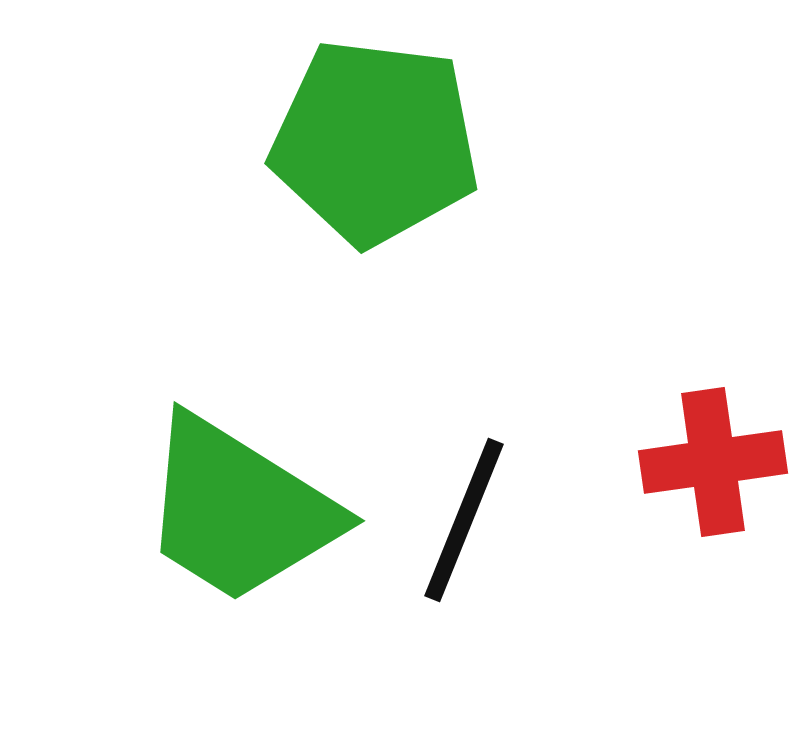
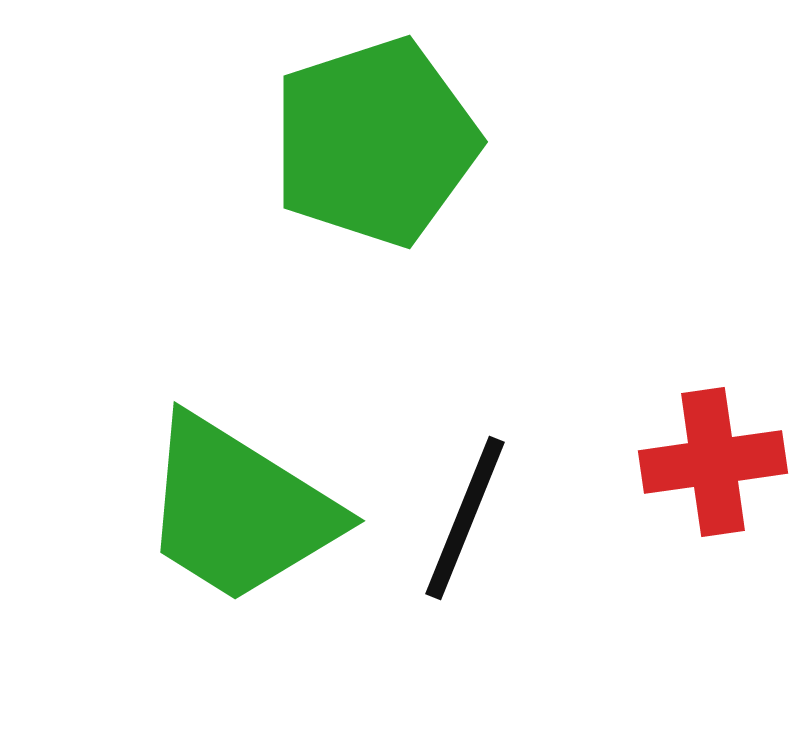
green pentagon: rotated 25 degrees counterclockwise
black line: moved 1 px right, 2 px up
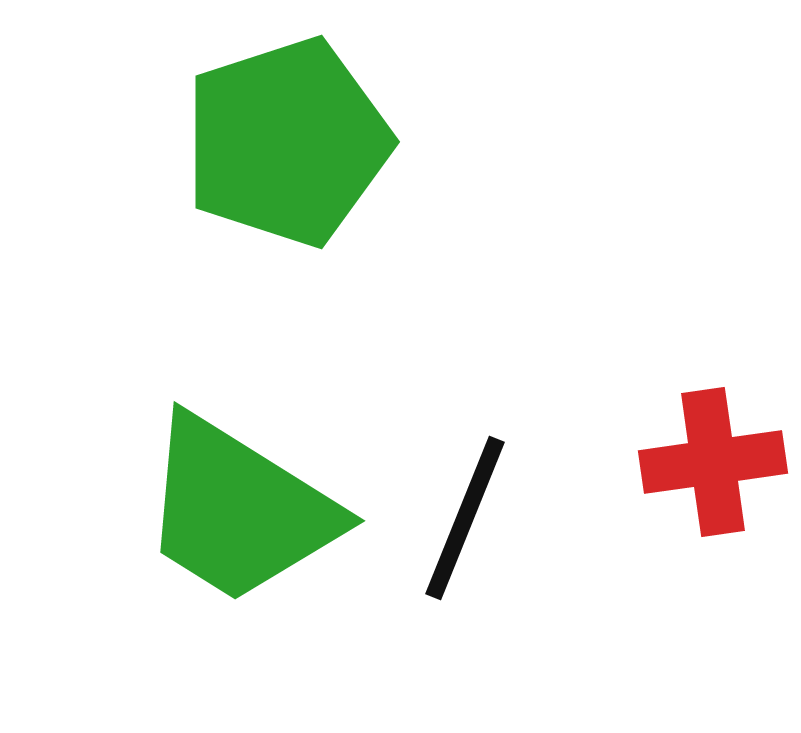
green pentagon: moved 88 px left
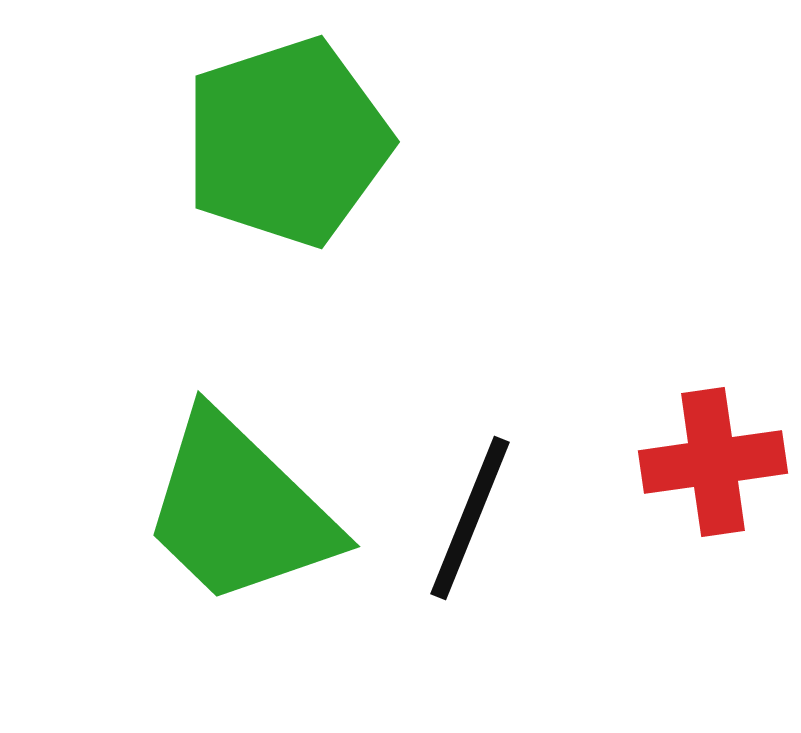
green trapezoid: rotated 12 degrees clockwise
black line: moved 5 px right
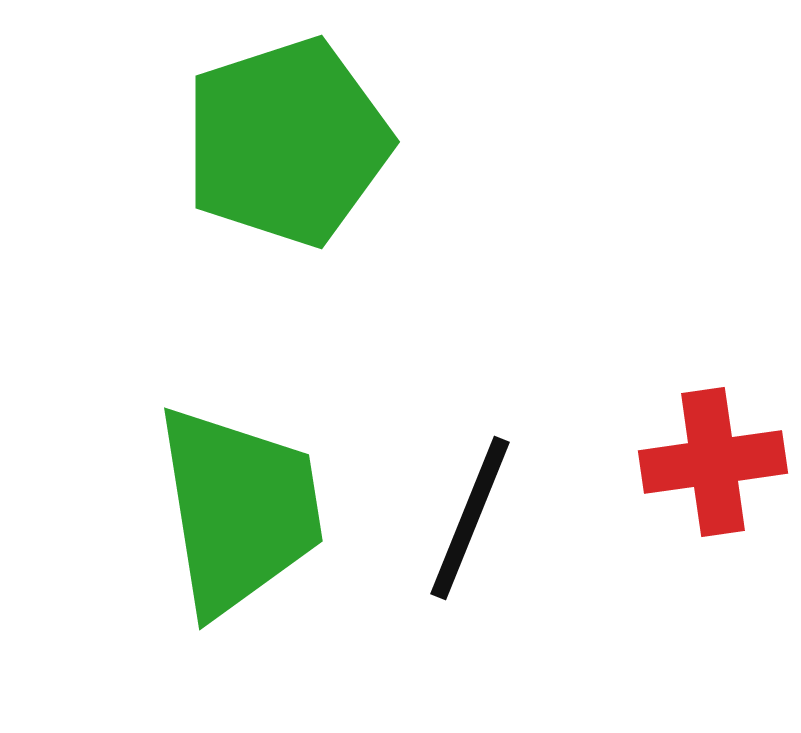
green trapezoid: rotated 143 degrees counterclockwise
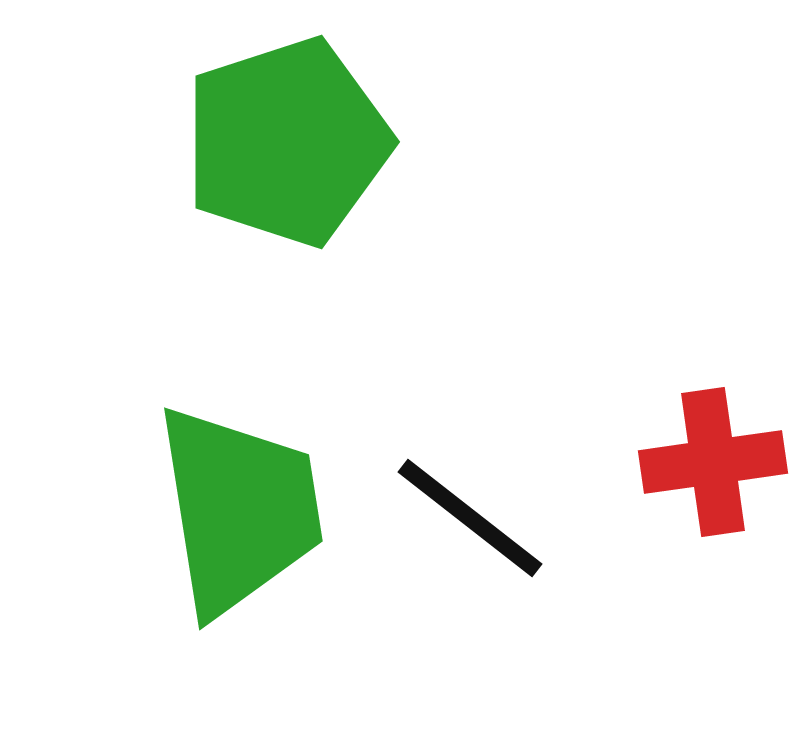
black line: rotated 74 degrees counterclockwise
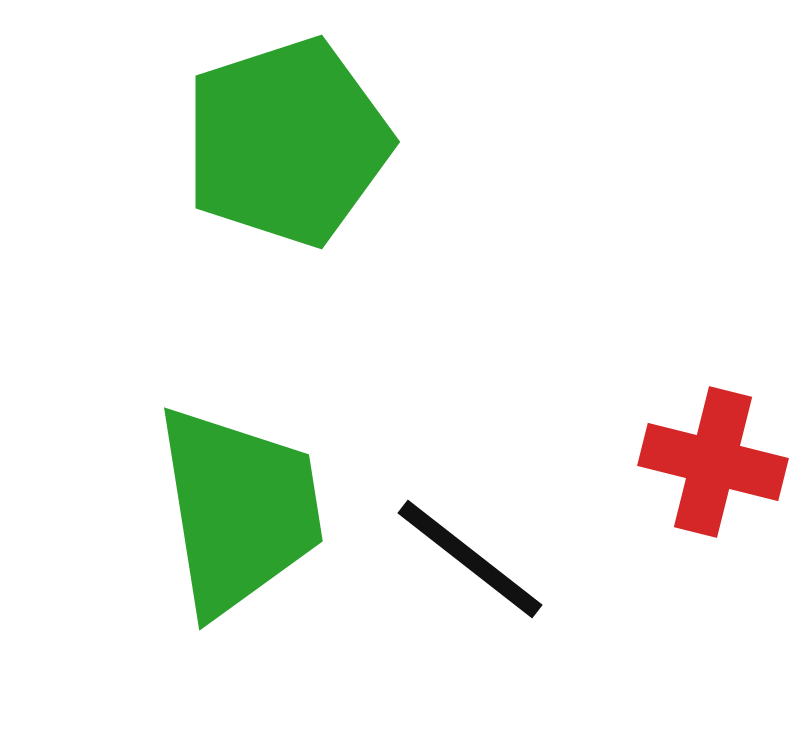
red cross: rotated 22 degrees clockwise
black line: moved 41 px down
